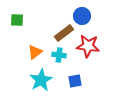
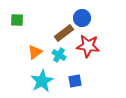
blue circle: moved 2 px down
cyan cross: rotated 24 degrees clockwise
cyan star: moved 1 px right, 1 px down
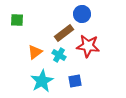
blue circle: moved 4 px up
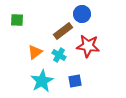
brown rectangle: moved 1 px left, 2 px up
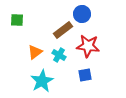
brown rectangle: moved 1 px up
blue square: moved 10 px right, 6 px up
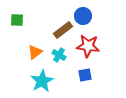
blue circle: moved 1 px right, 2 px down
